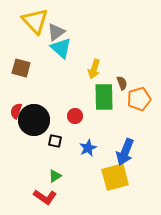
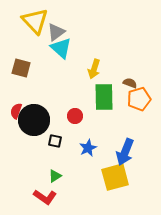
brown semicircle: moved 8 px right; rotated 48 degrees counterclockwise
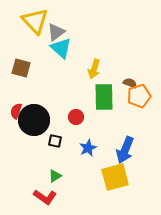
orange pentagon: moved 3 px up
red circle: moved 1 px right, 1 px down
blue arrow: moved 2 px up
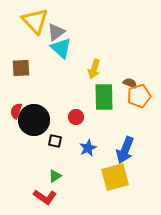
brown square: rotated 18 degrees counterclockwise
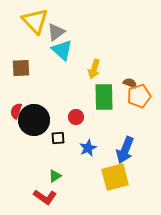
cyan triangle: moved 1 px right, 2 px down
black square: moved 3 px right, 3 px up; rotated 16 degrees counterclockwise
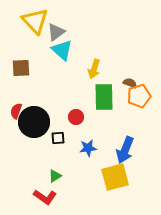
black circle: moved 2 px down
blue star: rotated 18 degrees clockwise
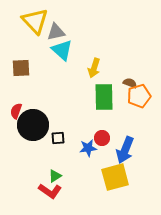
gray triangle: rotated 24 degrees clockwise
yellow arrow: moved 1 px up
red circle: moved 26 px right, 21 px down
black circle: moved 1 px left, 3 px down
red L-shape: moved 5 px right, 6 px up
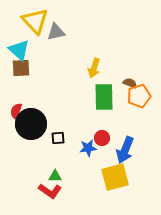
cyan triangle: moved 43 px left
black circle: moved 2 px left, 1 px up
green triangle: rotated 32 degrees clockwise
